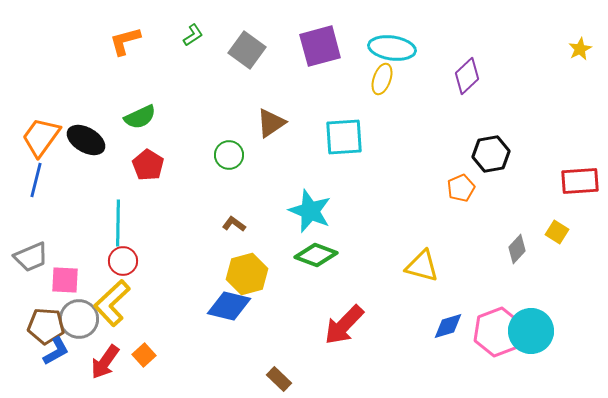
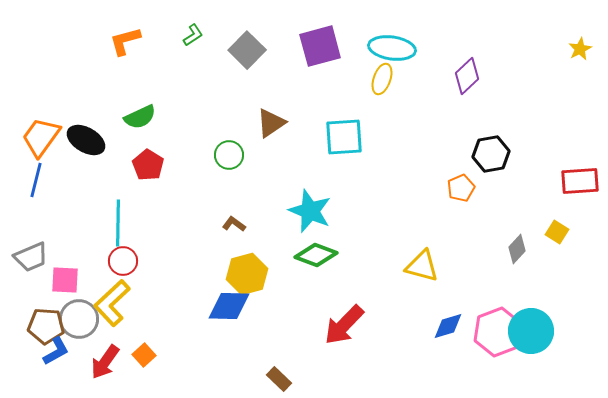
gray square at (247, 50): rotated 9 degrees clockwise
blue diamond at (229, 306): rotated 12 degrees counterclockwise
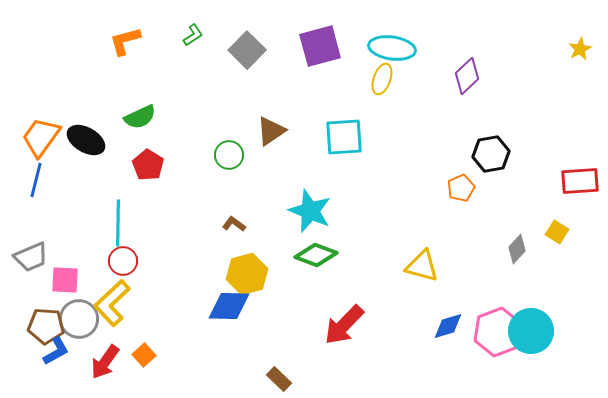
brown triangle at (271, 123): moved 8 px down
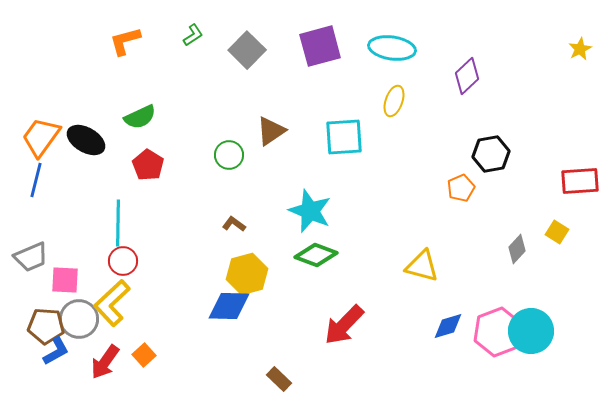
yellow ellipse at (382, 79): moved 12 px right, 22 px down
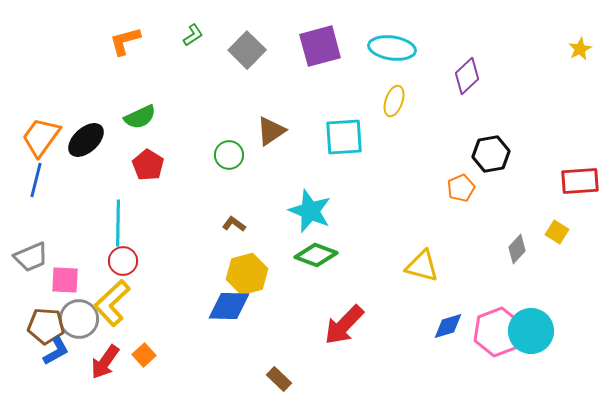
black ellipse at (86, 140): rotated 72 degrees counterclockwise
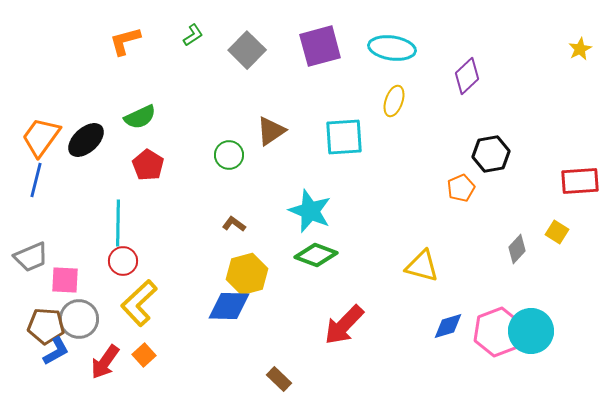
yellow L-shape at (112, 303): moved 27 px right
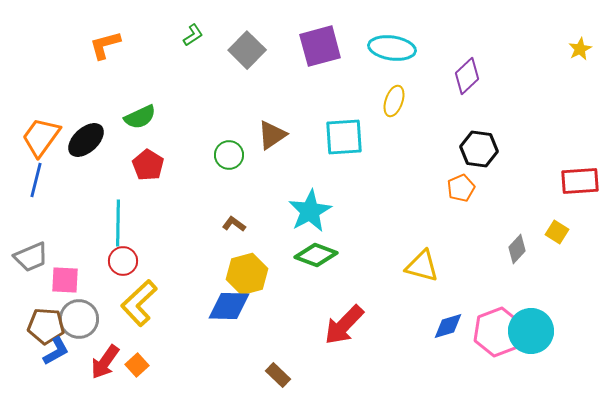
orange L-shape at (125, 41): moved 20 px left, 4 px down
brown triangle at (271, 131): moved 1 px right, 4 px down
black hexagon at (491, 154): moved 12 px left, 5 px up; rotated 18 degrees clockwise
cyan star at (310, 211): rotated 21 degrees clockwise
orange square at (144, 355): moved 7 px left, 10 px down
brown rectangle at (279, 379): moved 1 px left, 4 px up
